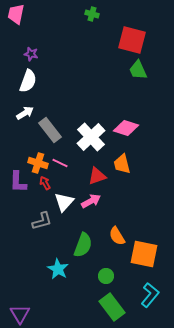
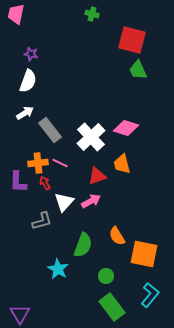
orange cross: rotated 24 degrees counterclockwise
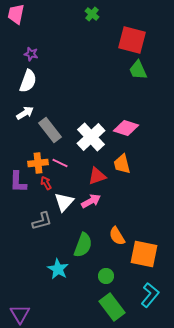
green cross: rotated 24 degrees clockwise
red arrow: moved 1 px right
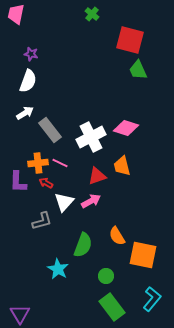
red square: moved 2 px left
white cross: rotated 16 degrees clockwise
orange trapezoid: moved 2 px down
red arrow: rotated 32 degrees counterclockwise
orange square: moved 1 px left, 1 px down
cyan L-shape: moved 2 px right, 4 px down
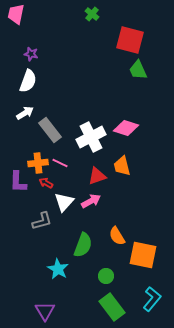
purple triangle: moved 25 px right, 3 px up
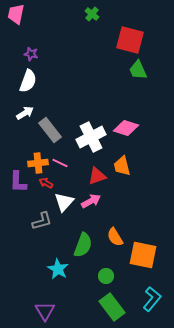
orange semicircle: moved 2 px left, 1 px down
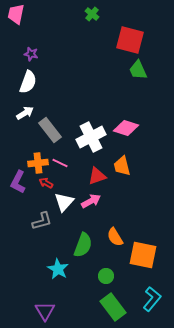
white semicircle: moved 1 px down
purple L-shape: rotated 25 degrees clockwise
green rectangle: moved 1 px right
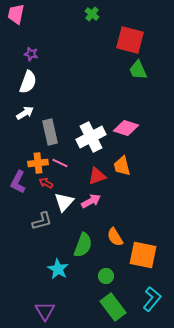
gray rectangle: moved 2 px down; rotated 25 degrees clockwise
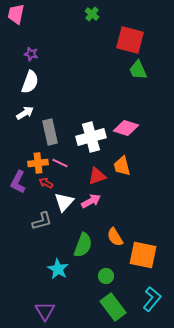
white semicircle: moved 2 px right
white cross: rotated 12 degrees clockwise
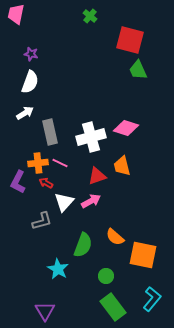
green cross: moved 2 px left, 2 px down
orange semicircle: rotated 18 degrees counterclockwise
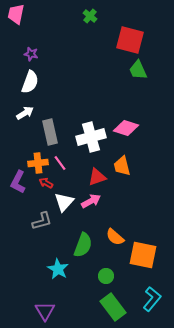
pink line: rotated 28 degrees clockwise
red triangle: moved 1 px down
